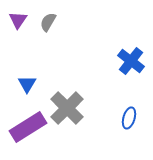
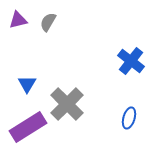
purple triangle: rotated 42 degrees clockwise
gray cross: moved 4 px up
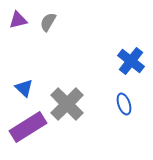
blue triangle: moved 3 px left, 4 px down; rotated 18 degrees counterclockwise
blue ellipse: moved 5 px left, 14 px up; rotated 35 degrees counterclockwise
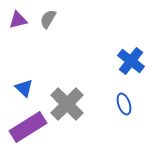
gray semicircle: moved 3 px up
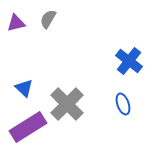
purple triangle: moved 2 px left, 3 px down
blue cross: moved 2 px left
blue ellipse: moved 1 px left
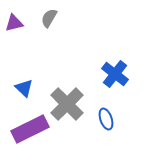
gray semicircle: moved 1 px right, 1 px up
purple triangle: moved 2 px left
blue cross: moved 14 px left, 13 px down
blue ellipse: moved 17 px left, 15 px down
purple rectangle: moved 2 px right, 2 px down; rotated 6 degrees clockwise
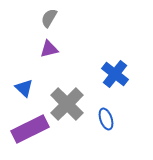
purple triangle: moved 35 px right, 26 px down
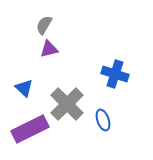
gray semicircle: moved 5 px left, 7 px down
blue cross: rotated 20 degrees counterclockwise
blue ellipse: moved 3 px left, 1 px down
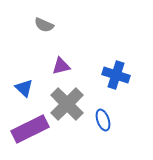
gray semicircle: rotated 96 degrees counterclockwise
purple triangle: moved 12 px right, 17 px down
blue cross: moved 1 px right, 1 px down
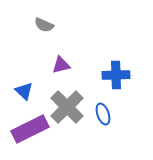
purple triangle: moved 1 px up
blue cross: rotated 20 degrees counterclockwise
blue triangle: moved 3 px down
gray cross: moved 3 px down
blue ellipse: moved 6 px up
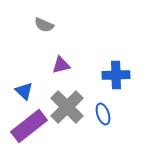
purple rectangle: moved 1 px left, 3 px up; rotated 12 degrees counterclockwise
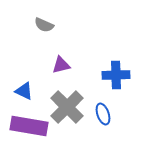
blue triangle: rotated 18 degrees counterclockwise
purple rectangle: rotated 48 degrees clockwise
